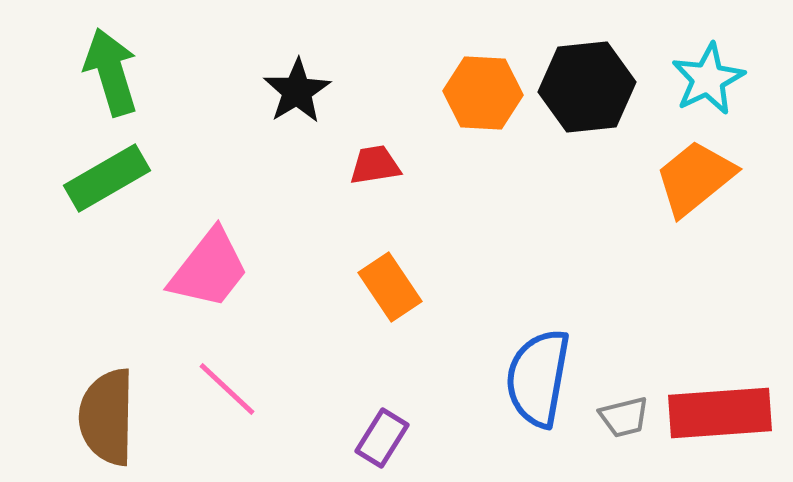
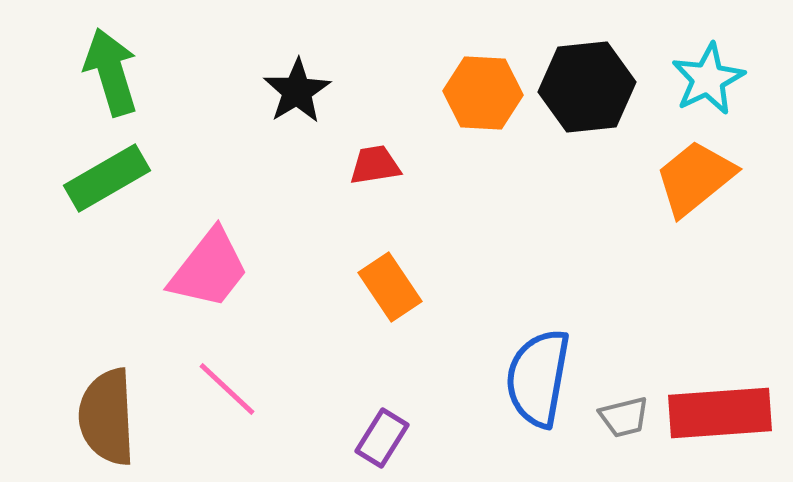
brown semicircle: rotated 4 degrees counterclockwise
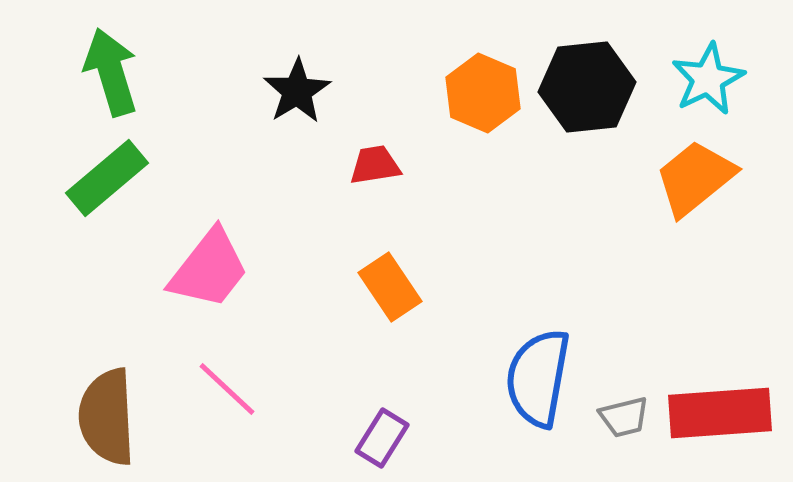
orange hexagon: rotated 20 degrees clockwise
green rectangle: rotated 10 degrees counterclockwise
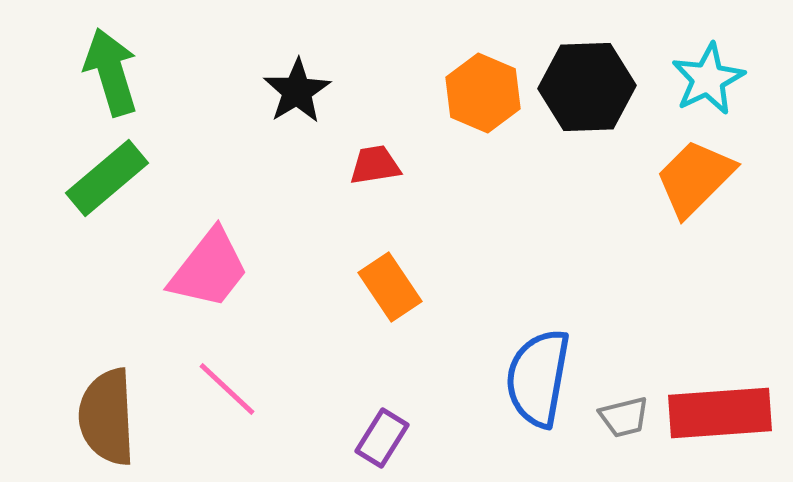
black hexagon: rotated 4 degrees clockwise
orange trapezoid: rotated 6 degrees counterclockwise
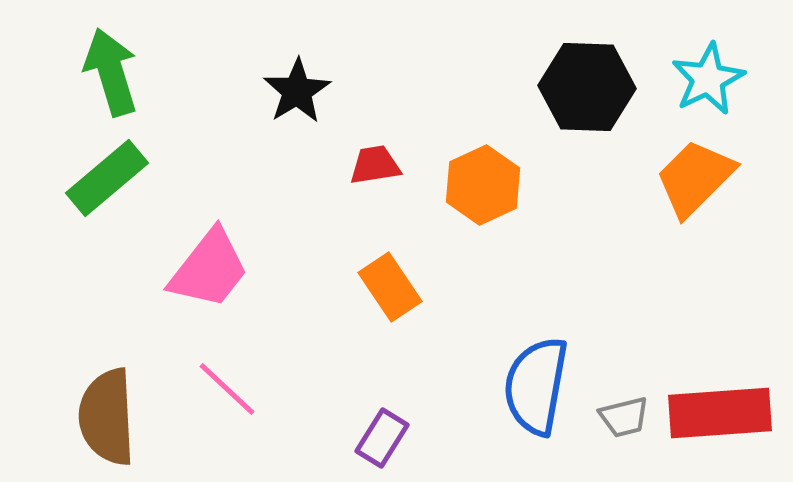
black hexagon: rotated 4 degrees clockwise
orange hexagon: moved 92 px down; rotated 12 degrees clockwise
blue semicircle: moved 2 px left, 8 px down
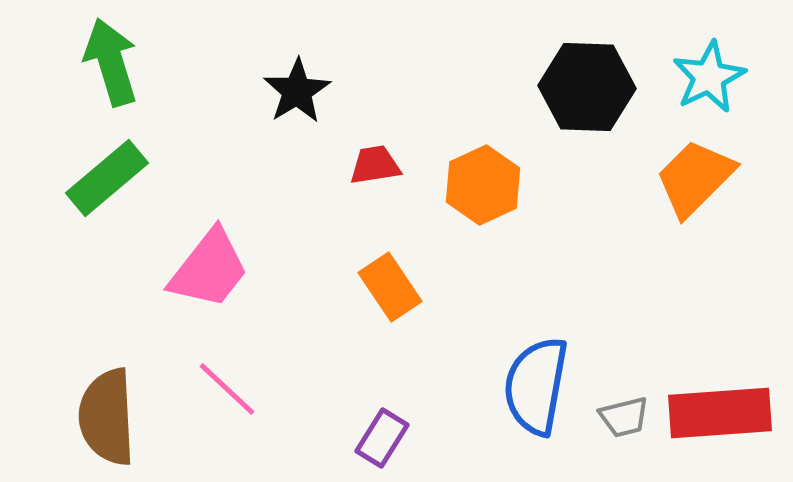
green arrow: moved 10 px up
cyan star: moved 1 px right, 2 px up
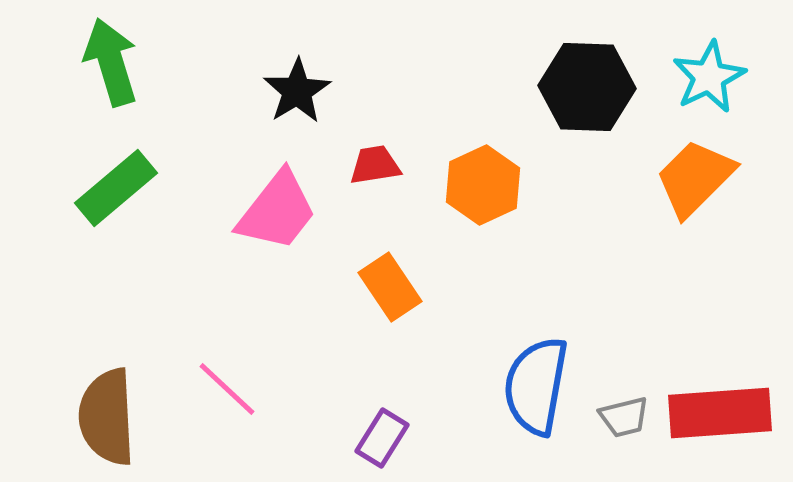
green rectangle: moved 9 px right, 10 px down
pink trapezoid: moved 68 px right, 58 px up
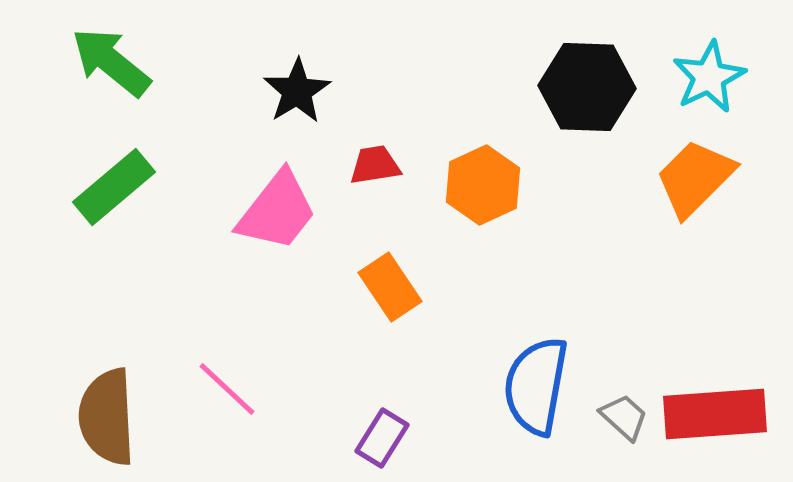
green arrow: rotated 34 degrees counterclockwise
green rectangle: moved 2 px left, 1 px up
red rectangle: moved 5 px left, 1 px down
gray trapezoid: rotated 124 degrees counterclockwise
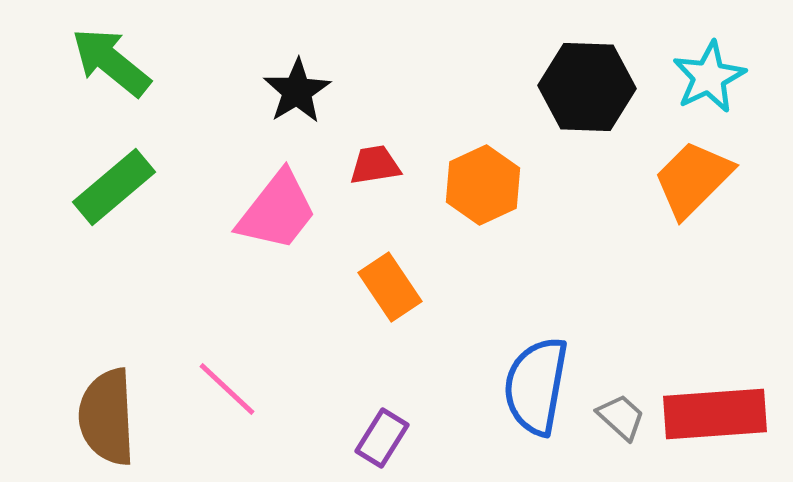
orange trapezoid: moved 2 px left, 1 px down
gray trapezoid: moved 3 px left
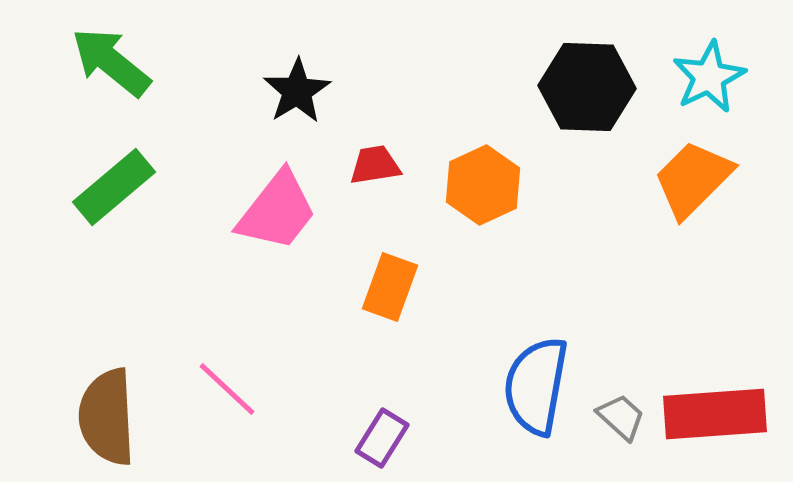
orange rectangle: rotated 54 degrees clockwise
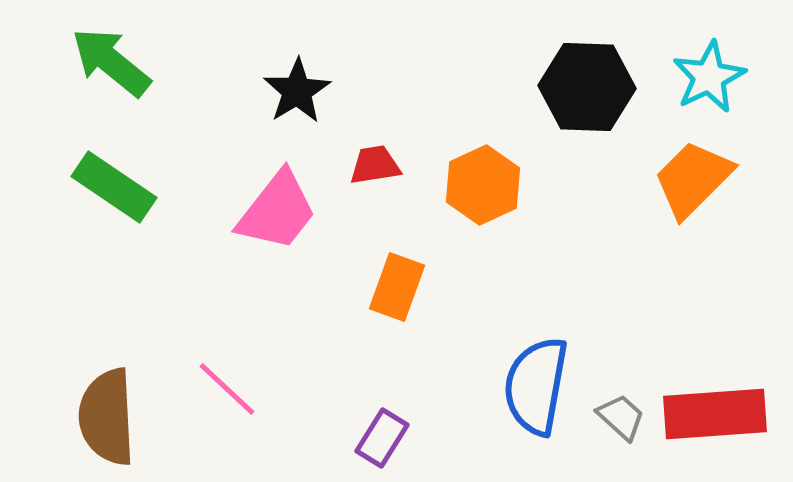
green rectangle: rotated 74 degrees clockwise
orange rectangle: moved 7 px right
